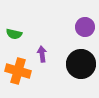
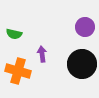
black circle: moved 1 px right
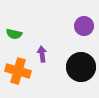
purple circle: moved 1 px left, 1 px up
black circle: moved 1 px left, 3 px down
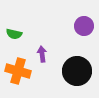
black circle: moved 4 px left, 4 px down
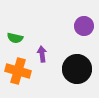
green semicircle: moved 1 px right, 4 px down
black circle: moved 2 px up
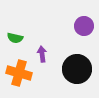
orange cross: moved 1 px right, 2 px down
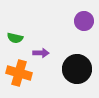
purple circle: moved 5 px up
purple arrow: moved 1 px left, 1 px up; rotated 98 degrees clockwise
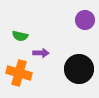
purple circle: moved 1 px right, 1 px up
green semicircle: moved 5 px right, 2 px up
black circle: moved 2 px right
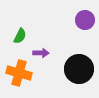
green semicircle: rotated 77 degrees counterclockwise
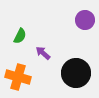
purple arrow: moved 2 px right; rotated 140 degrees counterclockwise
black circle: moved 3 px left, 4 px down
orange cross: moved 1 px left, 4 px down
